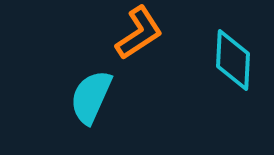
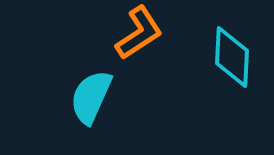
cyan diamond: moved 1 px left, 3 px up
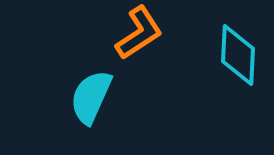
cyan diamond: moved 6 px right, 2 px up
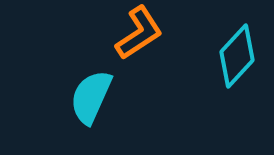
cyan diamond: moved 1 px left, 1 px down; rotated 40 degrees clockwise
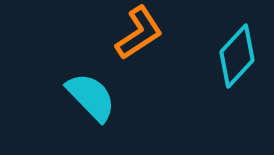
cyan semicircle: rotated 112 degrees clockwise
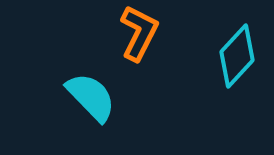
orange L-shape: rotated 30 degrees counterclockwise
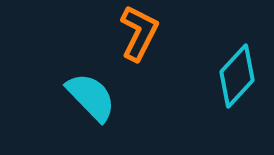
cyan diamond: moved 20 px down
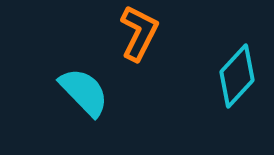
cyan semicircle: moved 7 px left, 5 px up
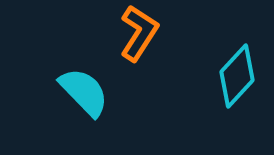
orange L-shape: rotated 6 degrees clockwise
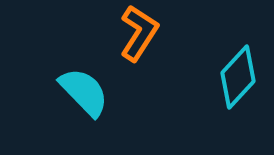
cyan diamond: moved 1 px right, 1 px down
